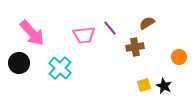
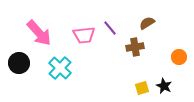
pink arrow: moved 7 px right
yellow square: moved 2 px left, 3 px down
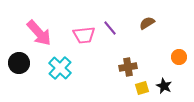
brown cross: moved 7 px left, 20 px down
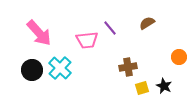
pink trapezoid: moved 3 px right, 5 px down
black circle: moved 13 px right, 7 px down
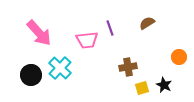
purple line: rotated 21 degrees clockwise
black circle: moved 1 px left, 5 px down
black star: moved 1 px up
